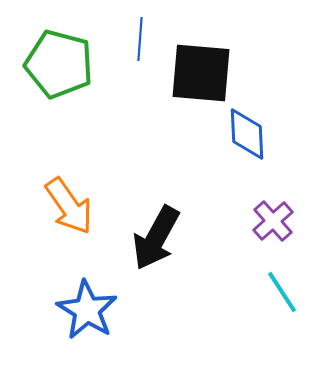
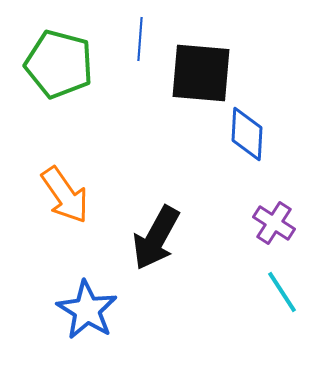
blue diamond: rotated 6 degrees clockwise
orange arrow: moved 4 px left, 11 px up
purple cross: moved 1 px right, 2 px down; rotated 15 degrees counterclockwise
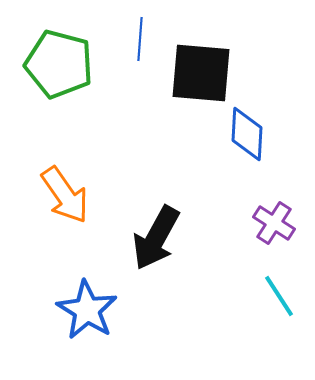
cyan line: moved 3 px left, 4 px down
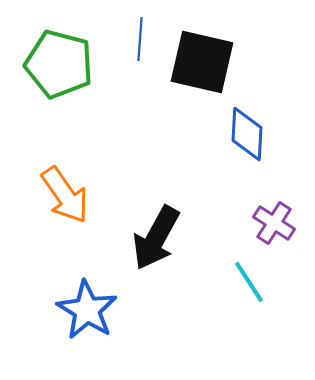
black square: moved 1 px right, 11 px up; rotated 8 degrees clockwise
cyan line: moved 30 px left, 14 px up
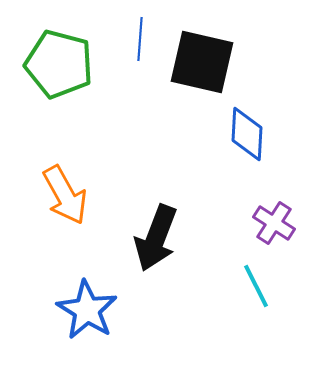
orange arrow: rotated 6 degrees clockwise
black arrow: rotated 8 degrees counterclockwise
cyan line: moved 7 px right, 4 px down; rotated 6 degrees clockwise
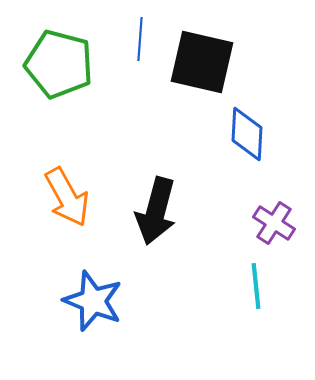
orange arrow: moved 2 px right, 2 px down
black arrow: moved 27 px up; rotated 6 degrees counterclockwise
cyan line: rotated 21 degrees clockwise
blue star: moved 6 px right, 9 px up; rotated 10 degrees counterclockwise
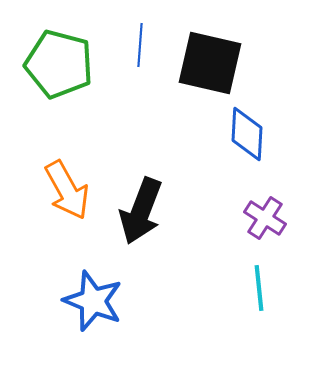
blue line: moved 6 px down
black square: moved 8 px right, 1 px down
orange arrow: moved 7 px up
black arrow: moved 15 px left; rotated 6 degrees clockwise
purple cross: moved 9 px left, 5 px up
cyan line: moved 3 px right, 2 px down
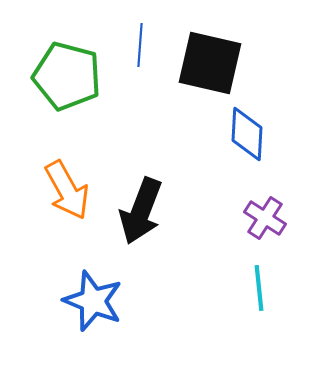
green pentagon: moved 8 px right, 12 px down
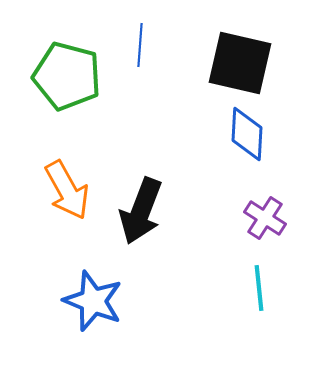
black square: moved 30 px right
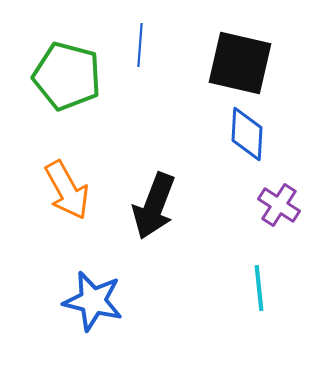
black arrow: moved 13 px right, 5 px up
purple cross: moved 14 px right, 13 px up
blue star: rotated 8 degrees counterclockwise
